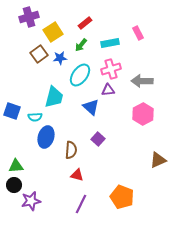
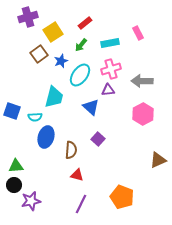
purple cross: moved 1 px left
blue star: moved 1 px right, 3 px down; rotated 16 degrees counterclockwise
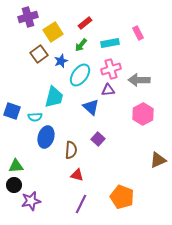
gray arrow: moved 3 px left, 1 px up
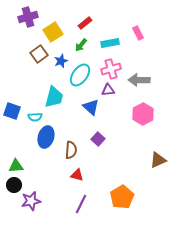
orange pentagon: rotated 20 degrees clockwise
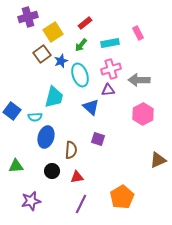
brown square: moved 3 px right
cyan ellipse: rotated 55 degrees counterclockwise
blue square: rotated 18 degrees clockwise
purple square: rotated 24 degrees counterclockwise
red triangle: moved 2 px down; rotated 24 degrees counterclockwise
black circle: moved 38 px right, 14 px up
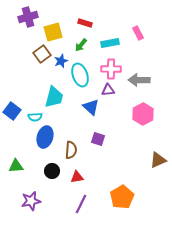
red rectangle: rotated 56 degrees clockwise
yellow square: rotated 18 degrees clockwise
pink cross: rotated 18 degrees clockwise
blue ellipse: moved 1 px left
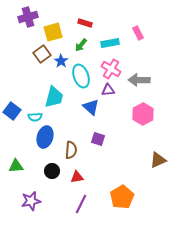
blue star: rotated 16 degrees counterclockwise
pink cross: rotated 30 degrees clockwise
cyan ellipse: moved 1 px right, 1 px down
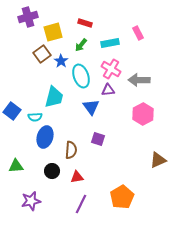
blue triangle: rotated 12 degrees clockwise
